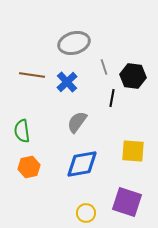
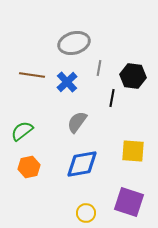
gray line: moved 5 px left, 1 px down; rotated 28 degrees clockwise
green semicircle: rotated 60 degrees clockwise
purple square: moved 2 px right
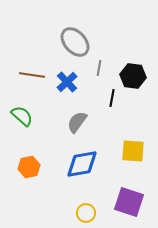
gray ellipse: moved 1 px right, 1 px up; rotated 64 degrees clockwise
green semicircle: moved 15 px up; rotated 80 degrees clockwise
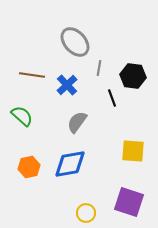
blue cross: moved 3 px down
black line: rotated 30 degrees counterclockwise
blue diamond: moved 12 px left
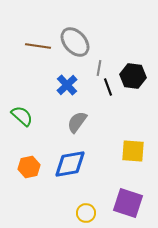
brown line: moved 6 px right, 29 px up
black line: moved 4 px left, 11 px up
purple square: moved 1 px left, 1 px down
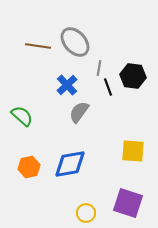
gray semicircle: moved 2 px right, 10 px up
